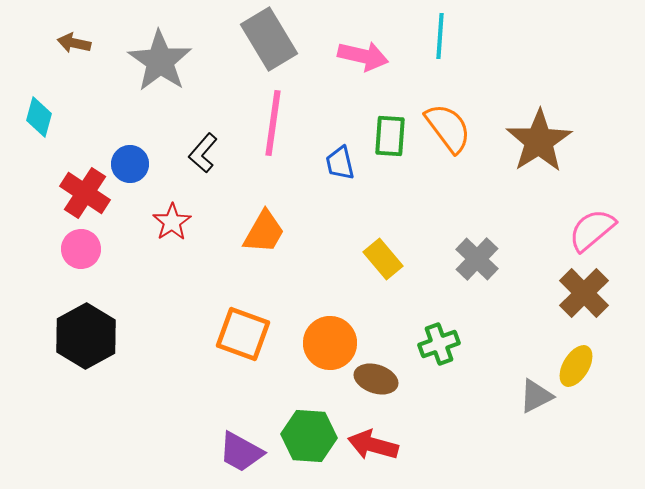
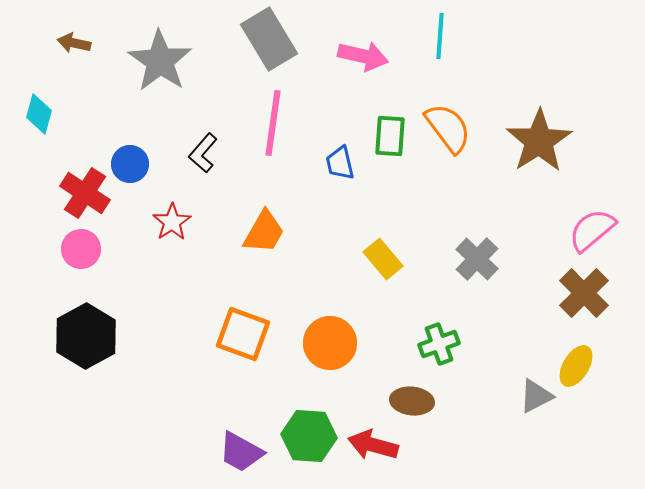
cyan diamond: moved 3 px up
brown ellipse: moved 36 px right, 22 px down; rotated 12 degrees counterclockwise
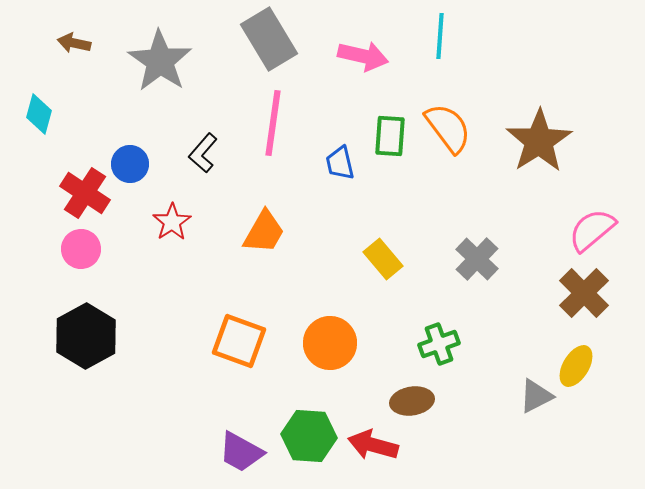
orange square: moved 4 px left, 7 px down
brown ellipse: rotated 15 degrees counterclockwise
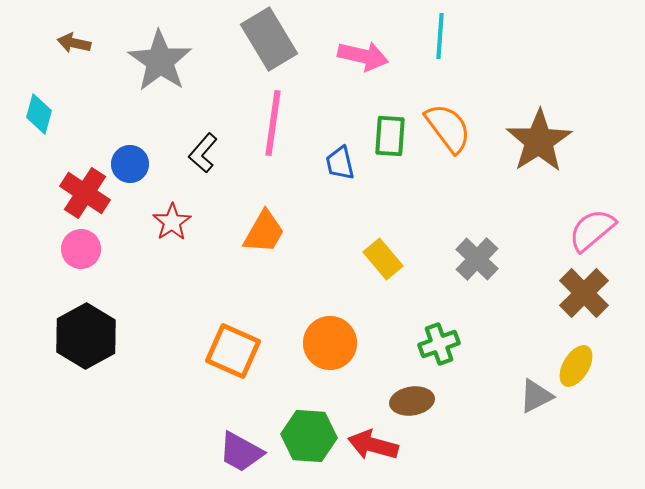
orange square: moved 6 px left, 10 px down; rotated 4 degrees clockwise
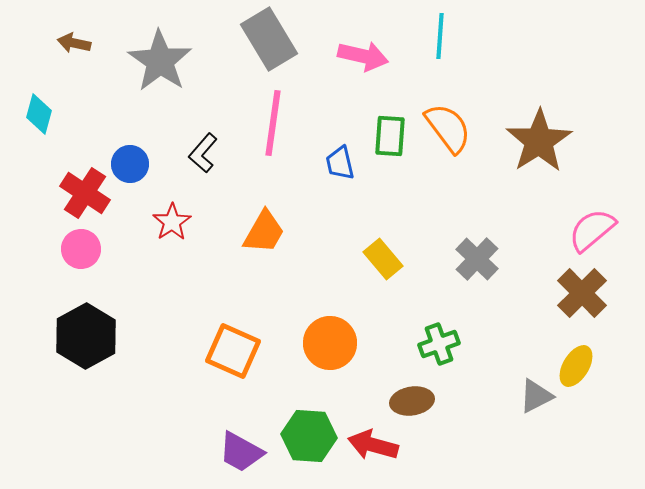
brown cross: moved 2 px left
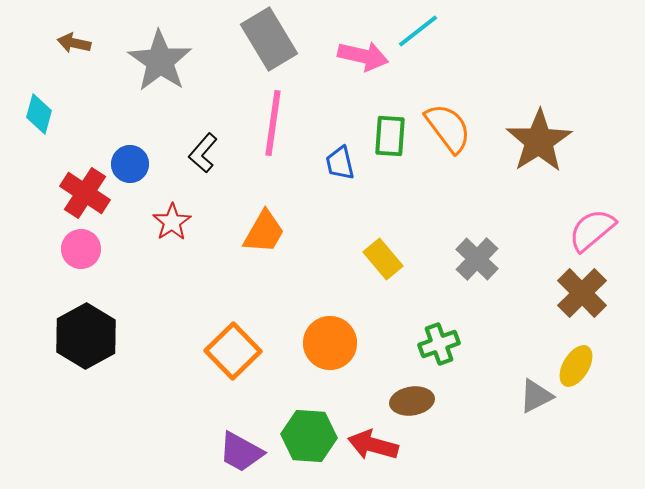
cyan line: moved 22 px left, 5 px up; rotated 48 degrees clockwise
orange square: rotated 22 degrees clockwise
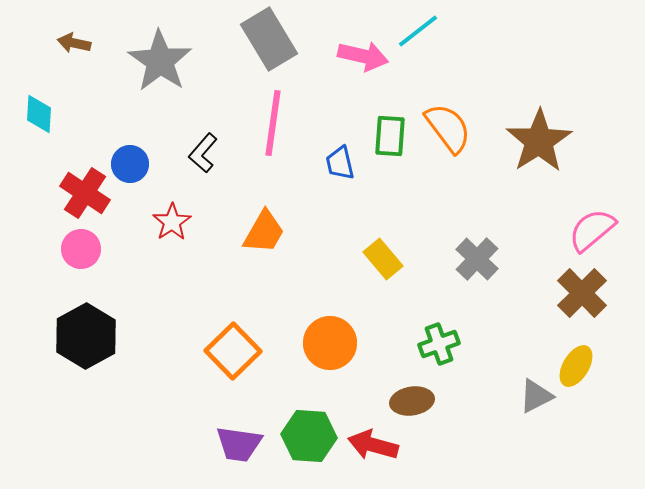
cyan diamond: rotated 12 degrees counterclockwise
purple trapezoid: moved 2 px left, 8 px up; rotated 21 degrees counterclockwise
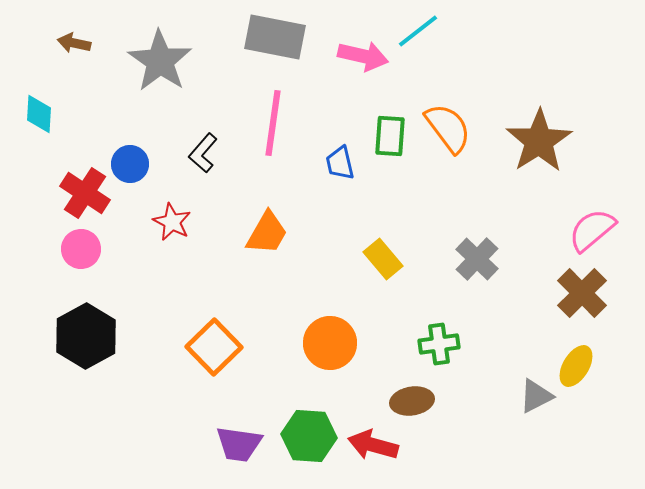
gray rectangle: moved 6 px right, 2 px up; rotated 48 degrees counterclockwise
red star: rotated 12 degrees counterclockwise
orange trapezoid: moved 3 px right, 1 px down
green cross: rotated 12 degrees clockwise
orange square: moved 19 px left, 4 px up
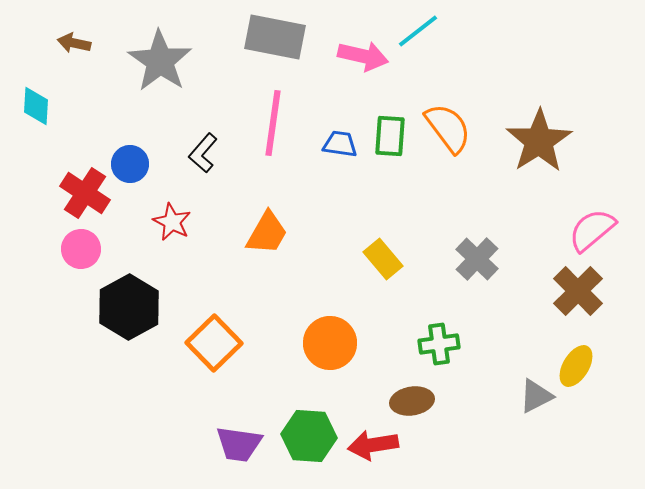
cyan diamond: moved 3 px left, 8 px up
blue trapezoid: moved 19 px up; rotated 111 degrees clockwise
brown cross: moved 4 px left, 2 px up
black hexagon: moved 43 px right, 29 px up
orange square: moved 4 px up
red arrow: rotated 24 degrees counterclockwise
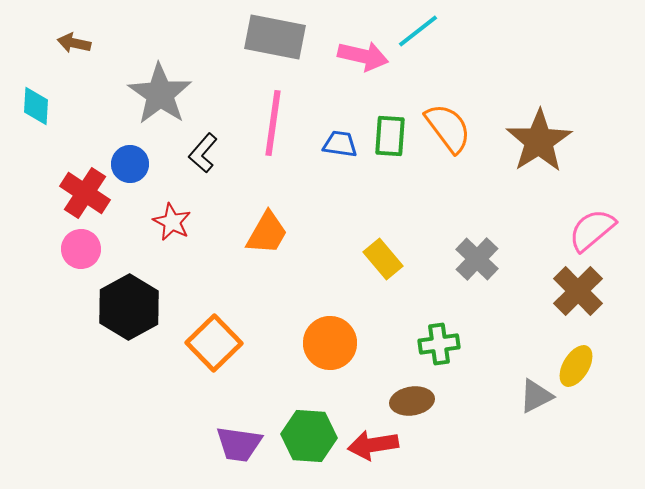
gray star: moved 33 px down
